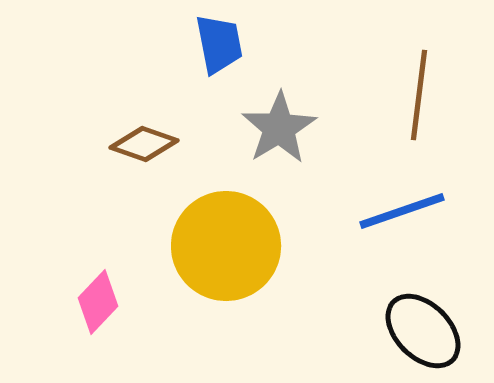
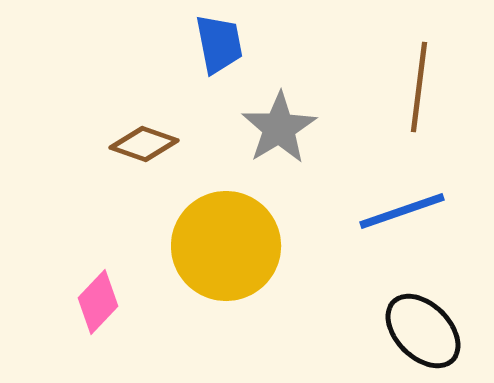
brown line: moved 8 px up
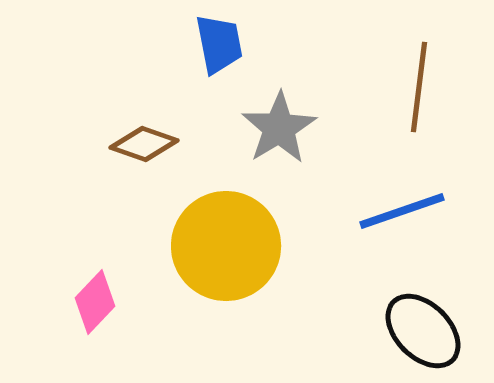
pink diamond: moved 3 px left
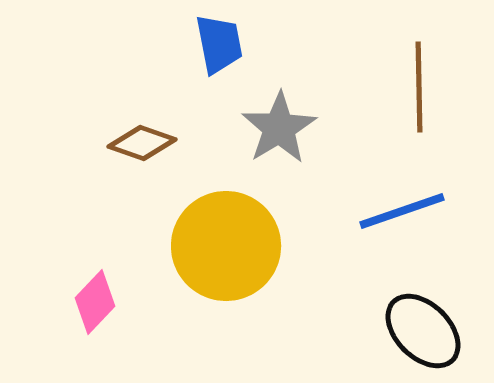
brown line: rotated 8 degrees counterclockwise
brown diamond: moved 2 px left, 1 px up
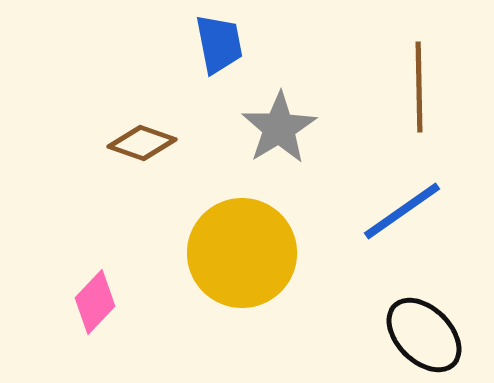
blue line: rotated 16 degrees counterclockwise
yellow circle: moved 16 px right, 7 px down
black ellipse: moved 1 px right, 4 px down
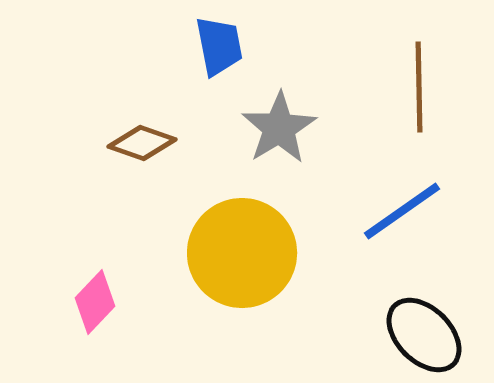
blue trapezoid: moved 2 px down
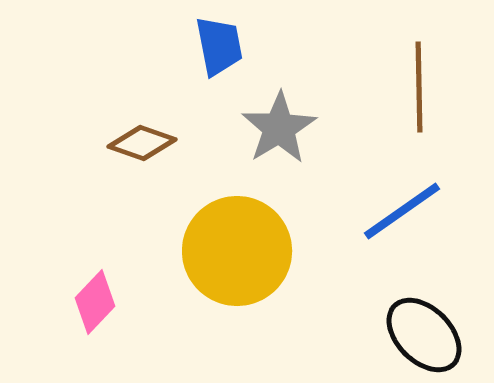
yellow circle: moved 5 px left, 2 px up
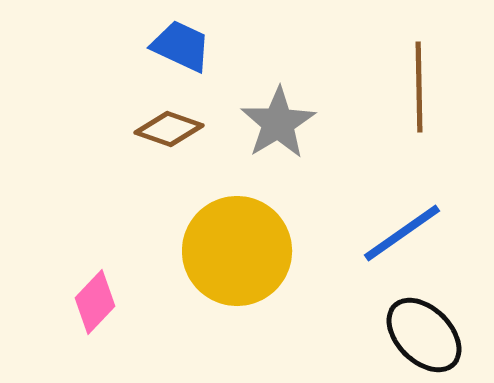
blue trapezoid: moved 38 px left; rotated 54 degrees counterclockwise
gray star: moved 1 px left, 5 px up
brown diamond: moved 27 px right, 14 px up
blue line: moved 22 px down
